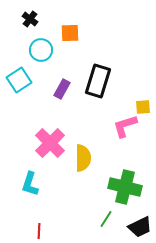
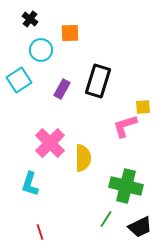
green cross: moved 1 px right, 1 px up
red line: moved 1 px right, 1 px down; rotated 21 degrees counterclockwise
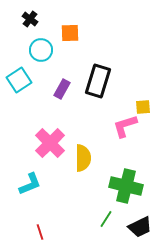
cyan L-shape: rotated 130 degrees counterclockwise
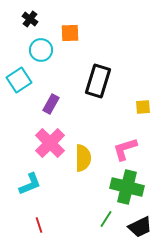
purple rectangle: moved 11 px left, 15 px down
pink L-shape: moved 23 px down
green cross: moved 1 px right, 1 px down
red line: moved 1 px left, 7 px up
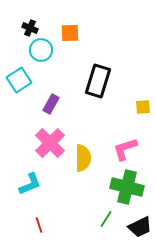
black cross: moved 9 px down; rotated 14 degrees counterclockwise
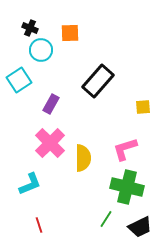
black rectangle: rotated 24 degrees clockwise
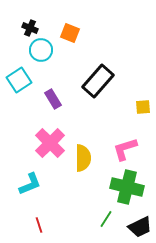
orange square: rotated 24 degrees clockwise
purple rectangle: moved 2 px right, 5 px up; rotated 60 degrees counterclockwise
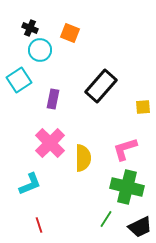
cyan circle: moved 1 px left
black rectangle: moved 3 px right, 5 px down
purple rectangle: rotated 42 degrees clockwise
